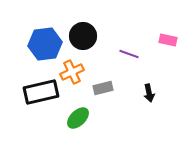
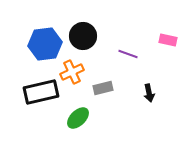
purple line: moved 1 px left
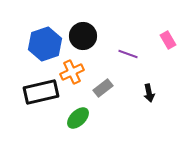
pink rectangle: rotated 48 degrees clockwise
blue hexagon: rotated 12 degrees counterclockwise
gray rectangle: rotated 24 degrees counterclockwise
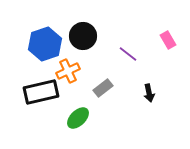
purple line: rotated 18 degrees clockwise
orange cross: moved 4 px left, 1 px up
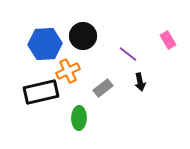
blue hexagon: rotated 16 degrees clockwise
black arrow: moved 9 px left, 11 px up
green ellipse: moved 1 px right; rotated 45 degrees counterclockwise
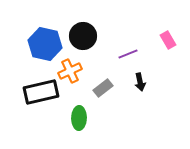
blue hexagon: rotated 16 degrees clockwise
purple line: rotated 60 degrees counterclockwise
orange cross: moved 2 px right
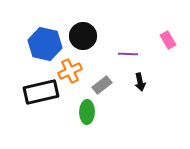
purple line: rotated 24 degrees clockwise
gray rectangle: moved 1 px left, 3 px up
green ellipse: moved 8 px right, 6 px up
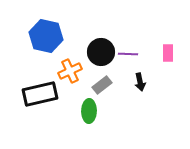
black circle: moved 18 px right, 16 px down
pink rectangle: moved 13 px down; rotated 30 degrees clockwise
blue hexagon: moved 1 px right, 8 px up
black rectangle: moved 1 px left, 2 px down
green ellipse: moved 2 px right, 1 px up
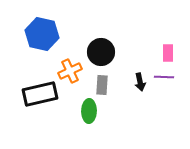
blue hexagon: moved 4 px left, 2 px up
purple line: moved 36 px right, 23 px down
gray rectangle: rotated 48 degrees counterclockwise
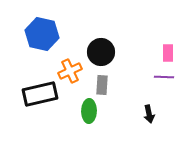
black arrow: moved 9 px right, 32 px down
